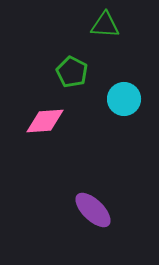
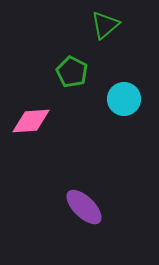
green triangle: rotated 44 degrees counterclockwise
pink diamond: moved 14 px left
purple ellipse: moved 9 px left, 3 px up
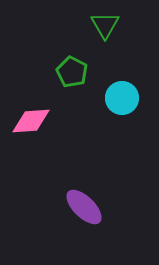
green triangle: rotated 20 degrees counterclockwise
cyan circle: moved 2 px left, 1 px up
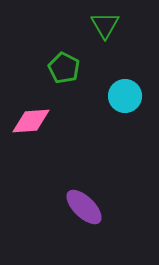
green pentagon: moved 8 px left, 4 px up
cyan circle: moved 3 px right, 2 px up
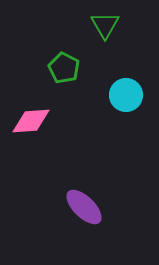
cyan circle: moved 1 px right, 1 px up
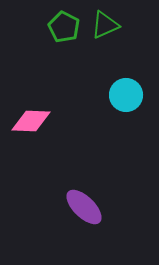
green triangle: rotated 36 degrees clockwise
green pentagon: moved 41 px up
pink diamond: rotated 6 degrees clockwise
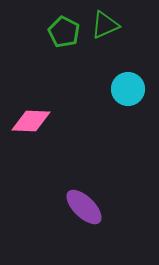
green pentagon: moved 5 px down
cyan circle: moved 2 px right, 6 px up
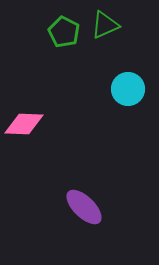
pink diamond: moved 7 px left, 3 px down
